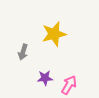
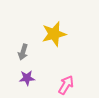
purple star: moved 18 px left
pink arrow: moved 3 px left
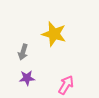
yellow star: rotated 30 degrees clockwise
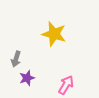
gray arrow: moved 7 px left, 7 px down
purple star: rotated 14 degrees counterclockwise
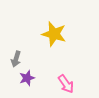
pink arrow: moved 1 px up; rotated 114 degrees clockwise
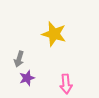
gray arrow: moved 3 px right
pink arrow: rotated 30 degrees clockwise
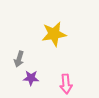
yellow star: rotated 25 degrees counterclockwise
purple star: moved 4 px right; rotated 21 degrees clockwise
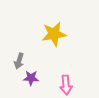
gray arrow: moved 2 px down
pink arrow: moved 1 px down
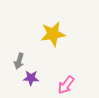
yellow star: moved 1 px left
pink arrow: rotated 42 degrees clockwise
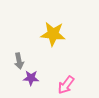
yellow star: rotated 15 degrees clockwise
gray arrow: rotated 28 degrees counterclockwise
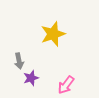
yellow star: rotated 25 degrees counterclockwise
purple star: rotated 21 degrees counterclockwise
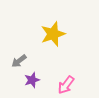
gray arrow: rotated 63 degrees clockwise
purple star: moved 1 px right, 2 px down
